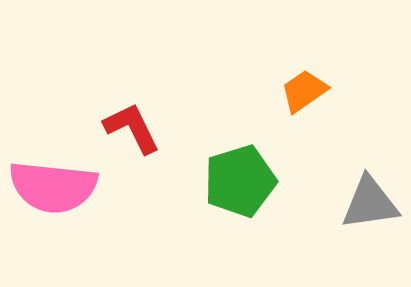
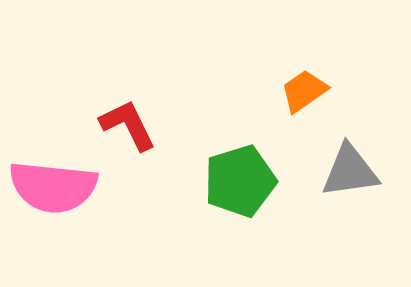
red L-shape: moved 4 px left, 3 px up
gray triangle: moved 20 px left, 32 px up
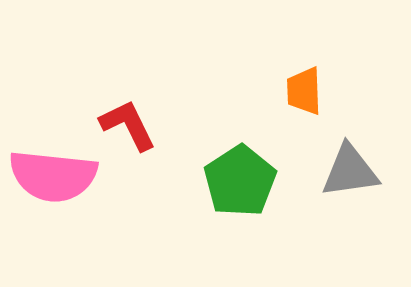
orange trapezoid: rotated 57 degrees counterclockwise
green pentagon: rotated 16 degrees counterclockwise
pink semicircle: moved 11 px up
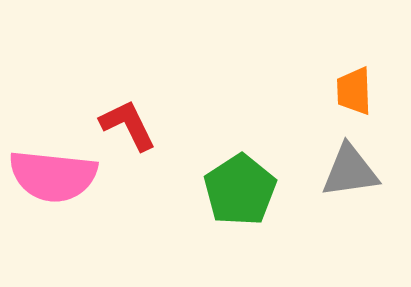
orange trapezoid: moved 50 px right
green pentagon: moved 9 px down
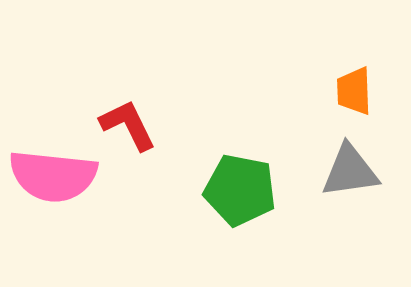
green pentagon: rotated 28 degrees counterclockwise
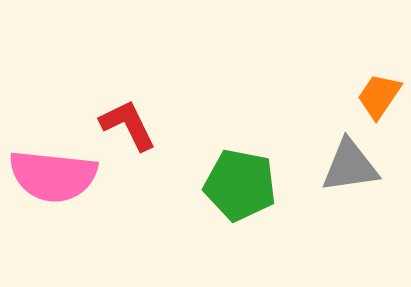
orange trapezoid: moved 25 px right, 5 px down; rotated 36 degrees clockwise
gray triangle: moved 5 px up
green pentagon: moved 5 px up
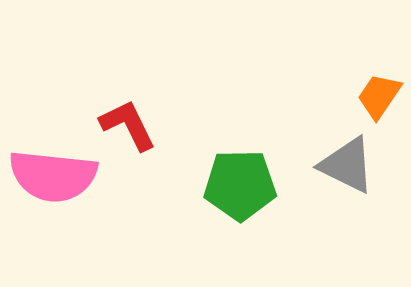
gray triangle: moved 3 px left, 1 px up; rotated 34 degrees clockwise
green pentagon: rotated 12 degrees counterclockwise
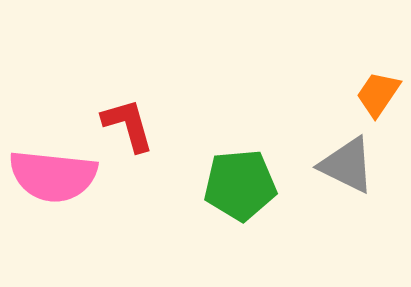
orange trapezoid: moved 1 px left, 2 px up
red L-shape: rotated 10 degrees clockwise
green pentagon: rotated 4 degrees counterclockwise
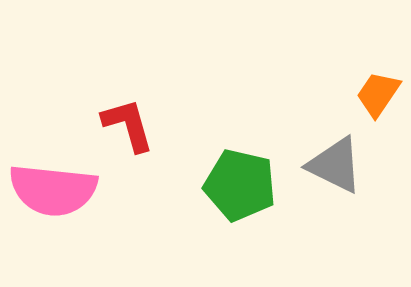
gray triangle: moved 12 px left
pink semicircle: moved 14 px down
green pentagon: rotated 18 degrees clockwise
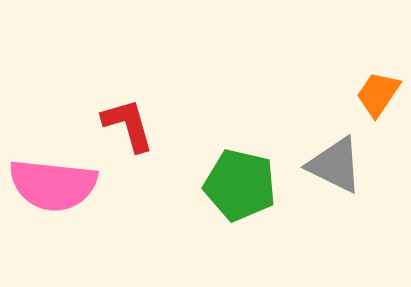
pink semicircle: moved 5 px up
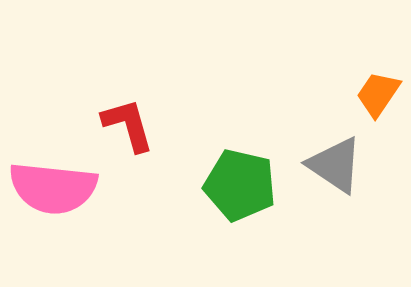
gray triangle: rotated 8 degrees clockwise
pink semicircle: moved 3 px down
